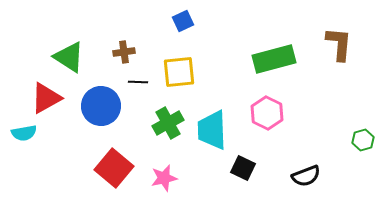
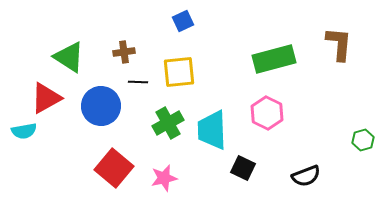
cyan semicircle: moved 2 px up
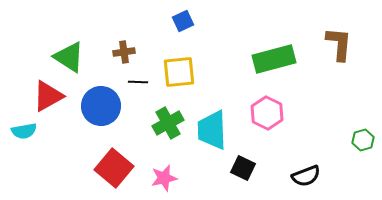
red triangle: moved 2 px right, 2 px up
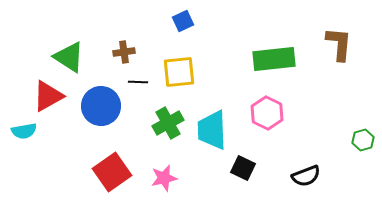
green rectangle: rotated 9 degrees clockwise
red square: moved 2 px left, 4 px down; rotated 15 degrees clockwise
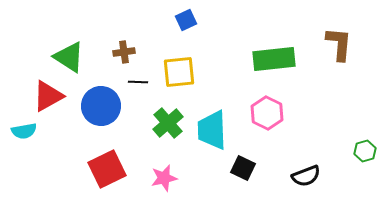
blue square: moved 3 px right, 1 px up
green cross: rotated 12 degrees counterclockwise
green hexagon: moved 2 px right, 11 px down
red square: moved 5 px left, 3 px up; rotated 9 degrees clockwise
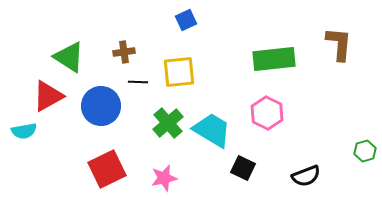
cyan trapezoid: rotated 123 degrees clockwise
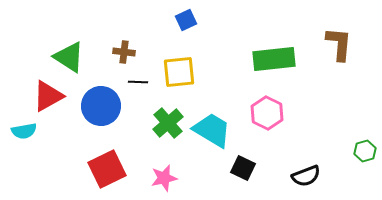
brown cross: rotated 15 degrees clockwise
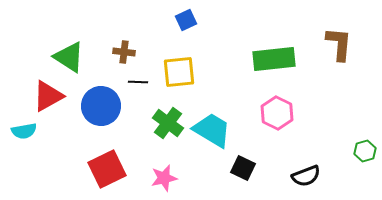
pink hexagon: moved 10 px right
green cross: rotated 12 degrees counterclockwise
